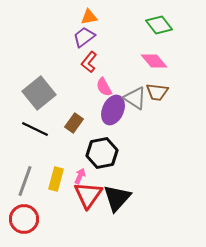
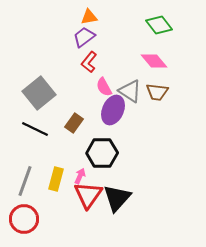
gray triangle: moved 5 px left, 7 px up
black hexagon: rotated 12 degrees clockwise
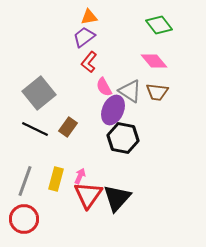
brown rectangle: moved 6 px left, 4 px down
black hexagon: moved 21 px right, 15 px up; rotated 12 degrees clockwise
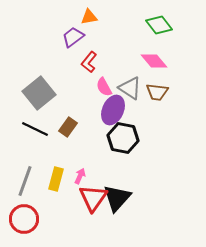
purple trapezoid: moved 11 px left
gray triangle: moved 3 px up
red triangle: moved 5 px right, 3 px down
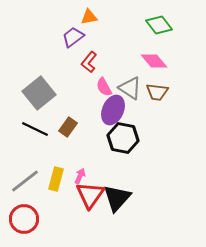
gray line: rotated 32 degrees clockwise
red triangle: moved 3 px left, 3 px up
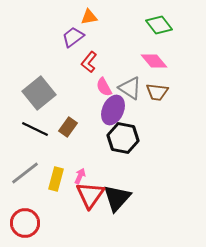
gray line: moved 8 px up
red circle: moved 1 px right, 4 px down
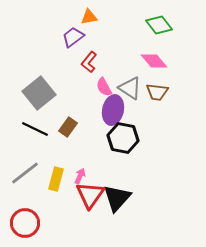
purple ellipse: rotated 12 degrees counterclockwise
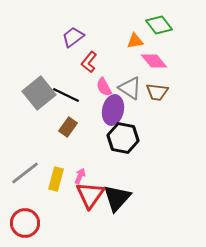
orange triangle: moved 46 px right, 24 px down
black line: moved 31 px right, 34 px up
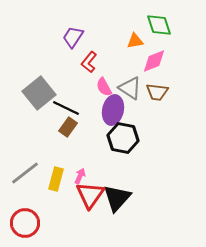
green diamond: rotated 20 degrees clockwise
purple trapezoid: rotated 20 degrees counterclockwise
pink diamond: rotated 72 degrees counterclockwise
black line: moved 13 px down
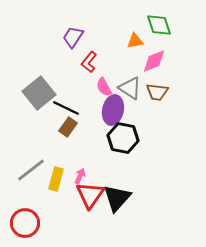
gray line: moved 6 px right, 3 px up
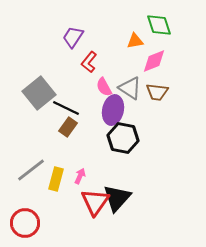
red triangle: moved 5 px right, 7 px down
